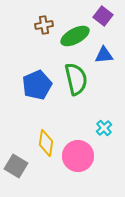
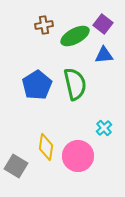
purple square: moved 8 px down
green semicircle: moved 1 px left, 5 px down
blue pentagon: rotated 8 degrees counterclockwise
yellow diamond: moved 4 px down
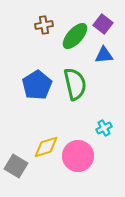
green ellipse: rotated 20 degrees counterclockwise
cyan cross: rotated 14 degrees clockwise
yellow diamond: rotated 64 degrees clockwise
